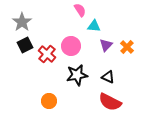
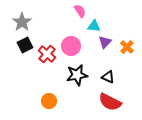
pink semicircle: moved 1 px down
purple triangle: moved 1 px left, 3 px up
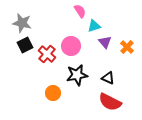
gray star: moved 1 px down; rotated 24 degrees counterclockwise
cyan triangle: rotated 24 degrees counterclockwise
purple triangle: rotated 24 degrees counterclockwise
black triangle: moved 1 px down
orange circle: moved 4 px right, 8 px up
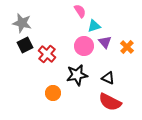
pink circle: moved 13 px right
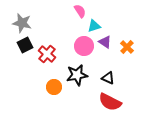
purple triangle: rotated 16 degrees counterclockwise
orange circle: moved 1 px right, 6 px up
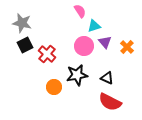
purple triangle: rotated 16 degrees clockwise
black triangle: moved 1 px left
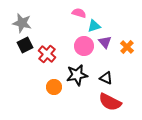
pink semicircle: moved 1 px left, 2 px down; rotated 40 degrees counterclockwise
black triangle: moved 1 px left
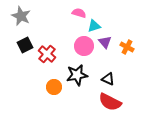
gray star: moved 1 px left, 7 px up; rotated 12 degrees clockwise
orange cross: rotated 16 degrees counterclockwise
black triangle: moved 2 px right, 1 px down
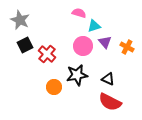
gray star: moved 1 px left, 4 px down
pink circle: moved 1 px left
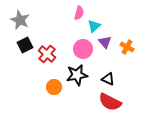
pink semicircle: rotated 88 degrees clockwise
cyan triangle: rotated 24 degrees counterclockwise
pink circle: moved 3 px down
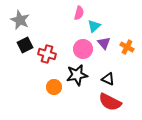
purple triangle: moved 1 px left, 1 px down
red cross: rotated 24 degrees counterclockwise
